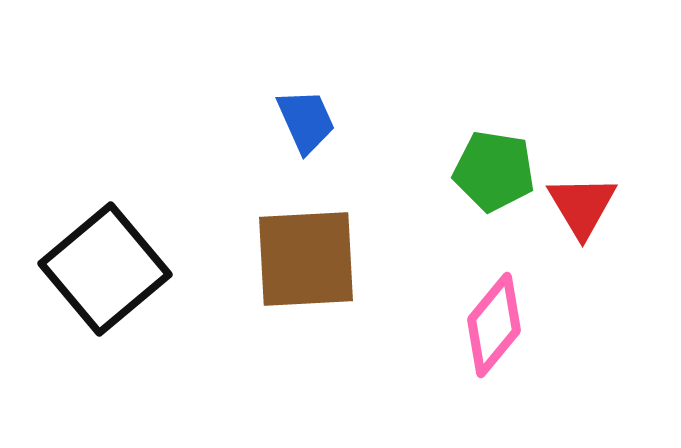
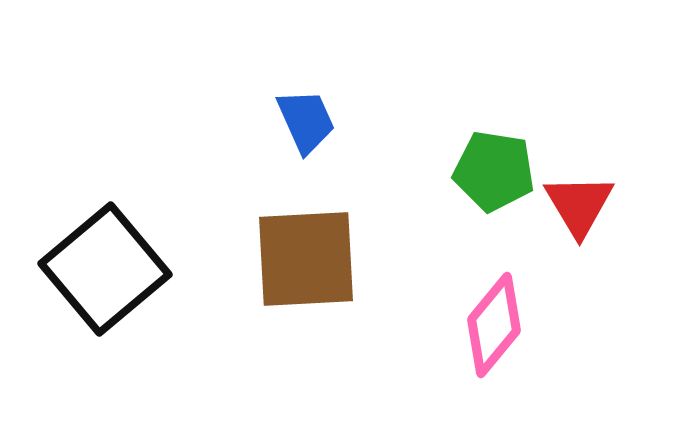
red triangle: moved 3 px left, 1 px up
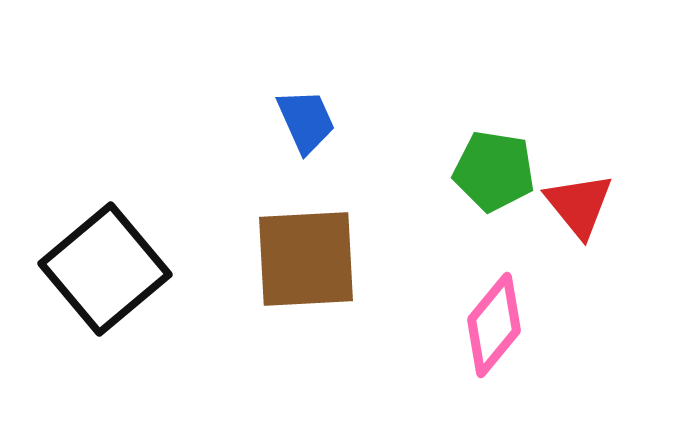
red triangle: rotated 8 degrees counterclockwise
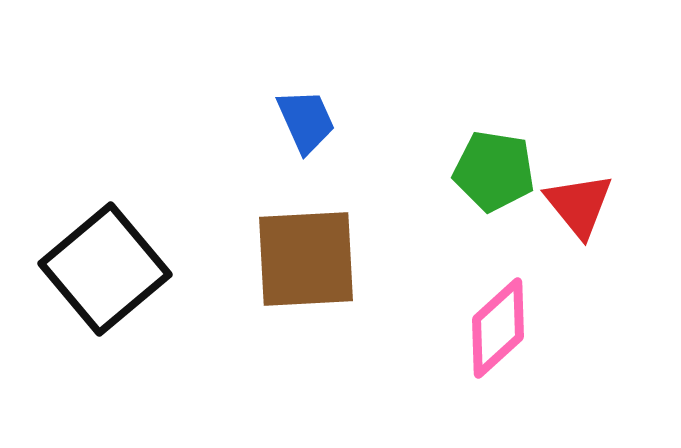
pink diamond: moved 4 px right, 3 px down; rotated 8 degrees clockwise
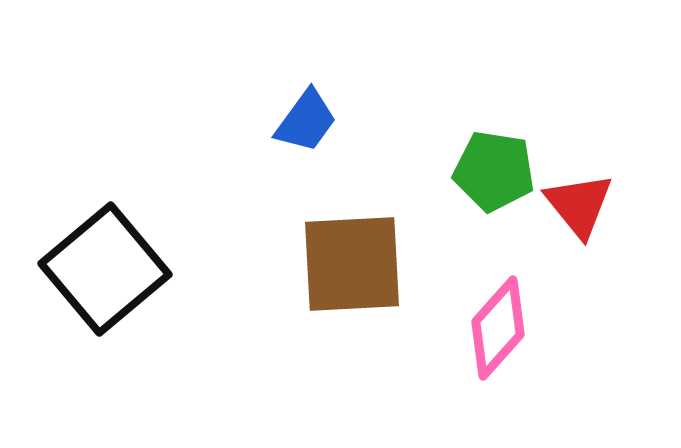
blue trapezoid: rotated 60 degrees clockwise
brown square: moved 46 px right, 5 px down
pink diamond: rotated 6 degrees counterclockwise
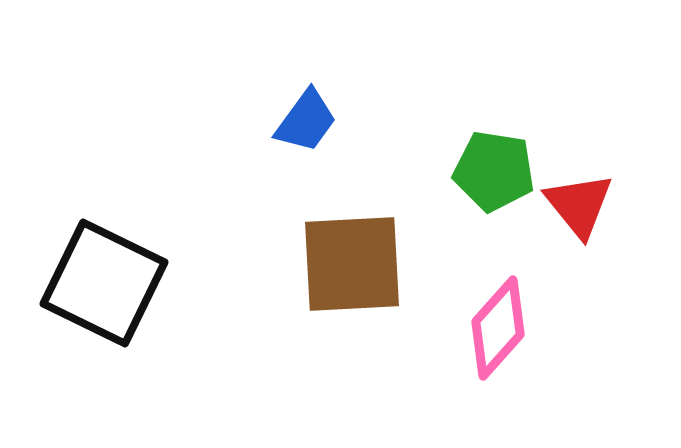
black square: moved 1 px left, 14 px down; rotated 24 degrees counterclockwise
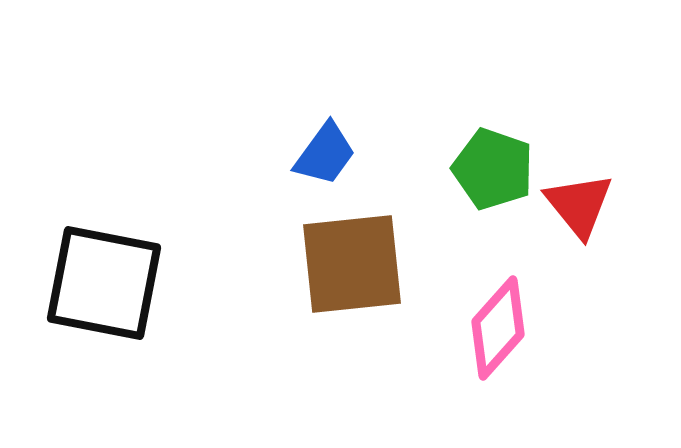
blue trapezoid: moved 19 px right, 33 px down
green pentagon: moved 1 px left, 2 px up; rotated 10 degrees clockwise
brown square: rotated 3 degrees counterclockwise
black square: rotated 15 degrees counterclockwise
